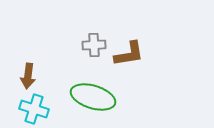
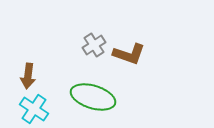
gray cross: rotated 30 degrees counterclockwise
brown L-shape: rotated 28 degrees clockwise
cyan cross: rotated 16 degrees clockwise
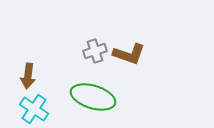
gray cross: moved 1 px right, 6 px down; rotated 15 degrees clockwise
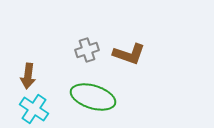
gray cross: moved 8 px left, 1 px up
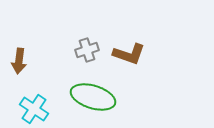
brown arrow: moved 9 px left, 15 px up
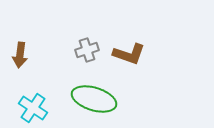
brown arrow: moved 1 px right, 6 px up
green ellipse: moved 1 px right, 2 px down
cyan cross: moved 1 px left, 1 px up
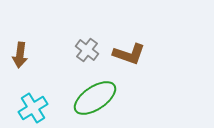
gray cross: rotated 35 degrees counterclockwise
green ellipse: moved 1 px right, 1 px up; rotated 51 degrees counterclockwise
cyan cross: rotated 24 degrees clockwise
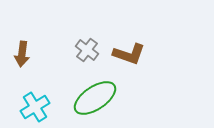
brown arrow: moved 2 px right, 1 px up
cyan cross: moved 2 px right, 1 px up
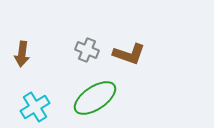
gray cross: rotated 15 degrees counterclockwise
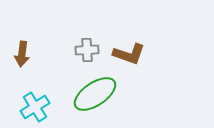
gray cross: rotated 25 degrees counterclockwise
green ellipse: moved 4 px up
